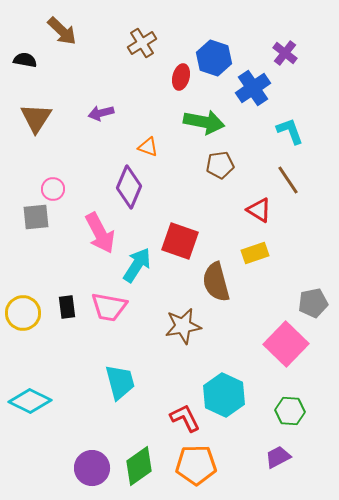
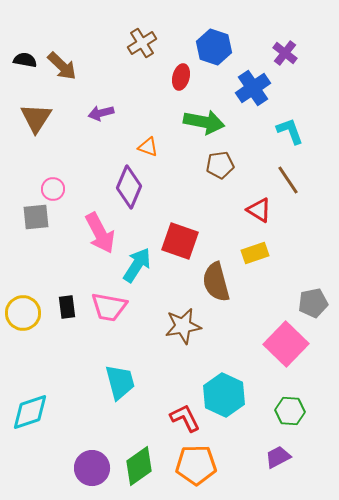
brown arrow: moved 35 px down
blue hexagon: moved 11 px up
cyan diamond: moved 11 px down; rotated 45 degrees counterclockwise
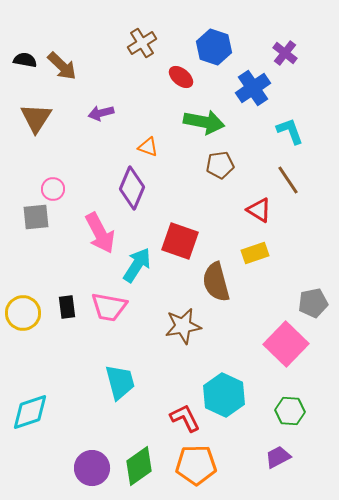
red ellipse: rotated 65 degrees counterclockwise
purple diamond: moved 3 px right, 1 px down
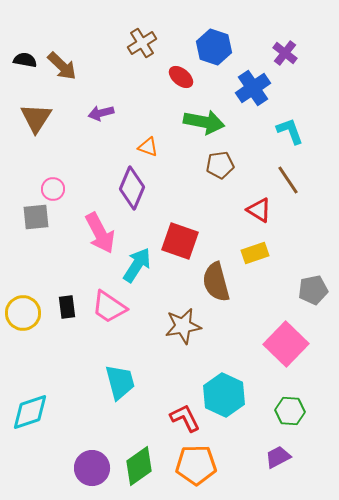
gray pentagon: moved 13 px up
pink trapezoid: rotated 24 degrees clockwise
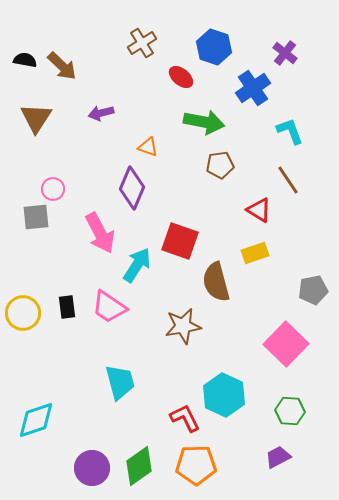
cyan diamond: moved 6 px right, 8 px down
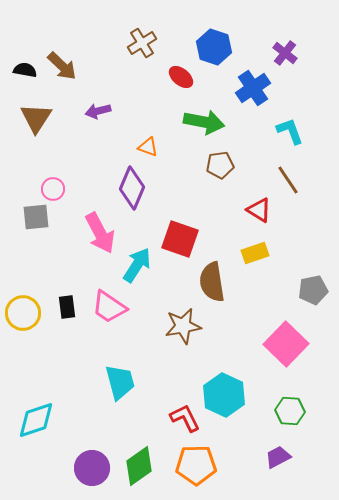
black semicircle: moved 10 px down
purple arrow: moved 3 px left, 2 px up
red square: moved 2 px up
brown semicircle: moved 4 px left; rotated 6 degrees clockwise
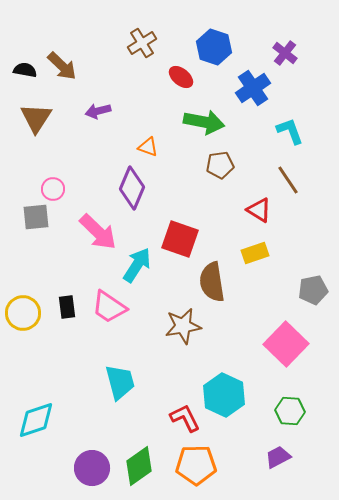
pink arrow: moved 2 px left, 1 px up; rotated 18 degrees counterclockwise
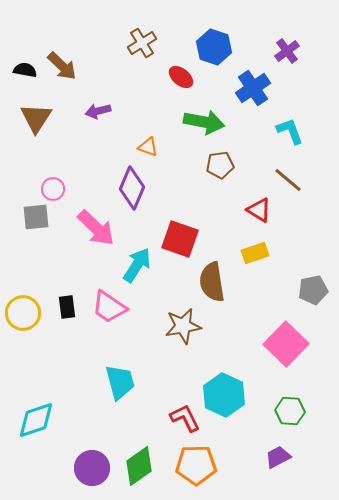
purple cross: moved 2 px right, 2 px up; rotated 15 degrees clockwise
brown line: rotated 16 degrees counterclockwise
pink arrow: moved 2 px left, 4 px up
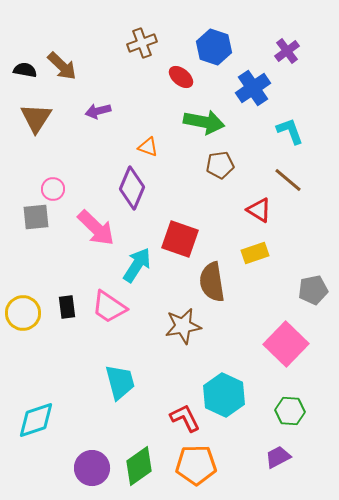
brown cross: rotated 12 degrees clockwise
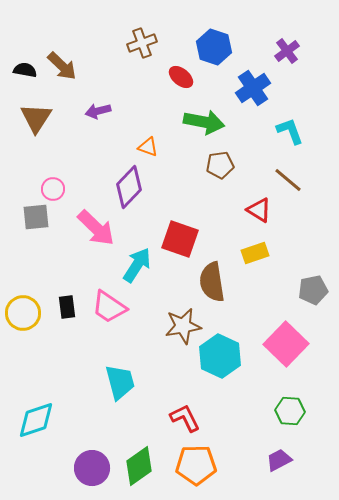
purple diamond: moved 3 px left, 1 px up; rotated 21 degrees clockwise
cyan hexagon: moved 4 px left, 39 px up
purple trapezoid: moved 1 px right, 3 px down
